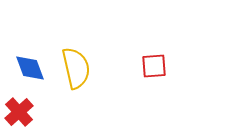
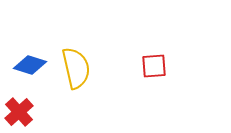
blue diamond: moved 3 px up; rotated 52 degrees counterclockwise
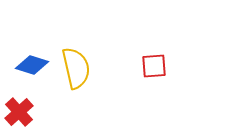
blue diamond: moved 2 px right
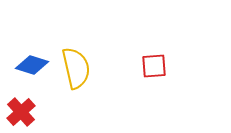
red cross: moved 2 px right
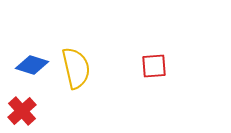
red cross: moved 1 px right, 1 px up
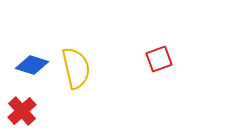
red square: moved 5 px right, 7 px up; rotated 16 degrees counterclockwise
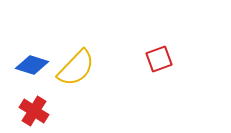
yellow semicircle: rotated 57 degrees clockwise
red cross: moved 12 px right; rotated 16 degrees counterclockwise
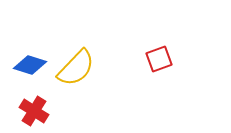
blue diamond: moved 2 px left
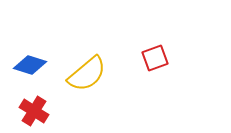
red square: moved 4 px left, 1 px up
yellow semicircle: moved 11 px right, 6 px down; rotated 6 degrees clockwise
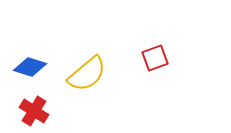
blue diamond: moved 2 px down
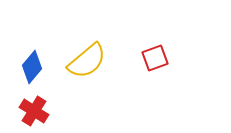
blue diamond: moved 2 px right; rotated 68 degrees counterclockwise
yellow semicircle: moved 13 px up
